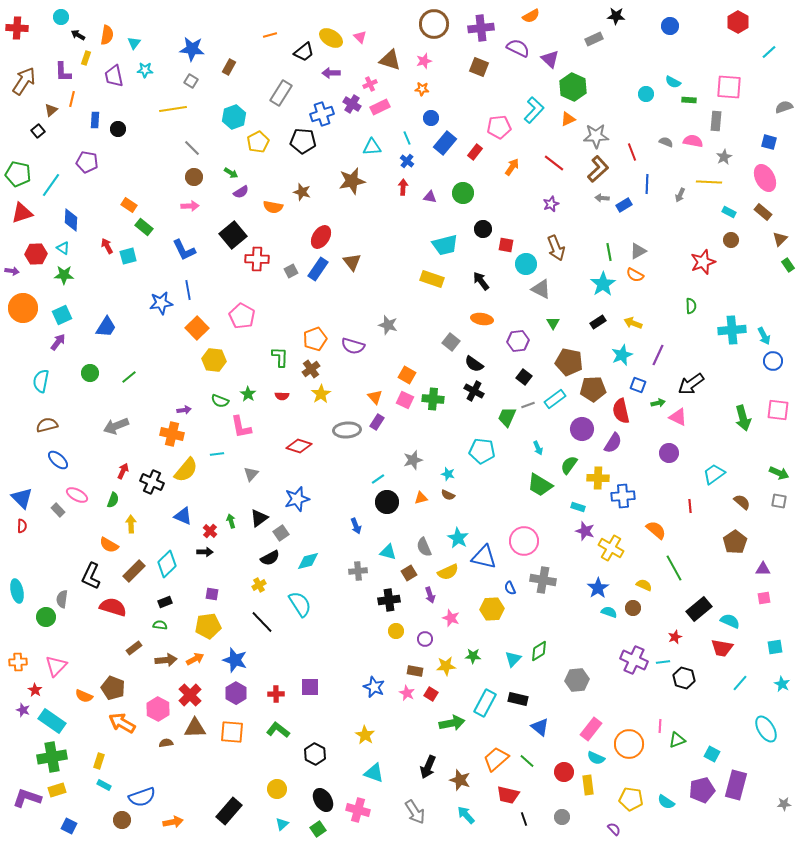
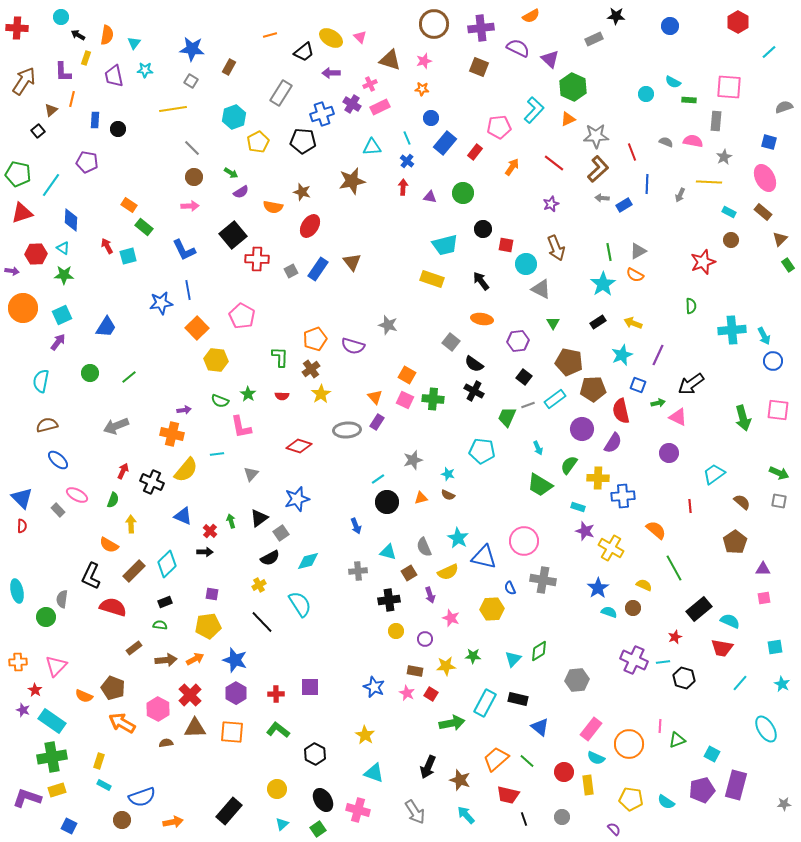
red ellipse at (321, 237): moved 11 px left, 11 px up
yellow hexagon at (214, 360): moved 2 px right
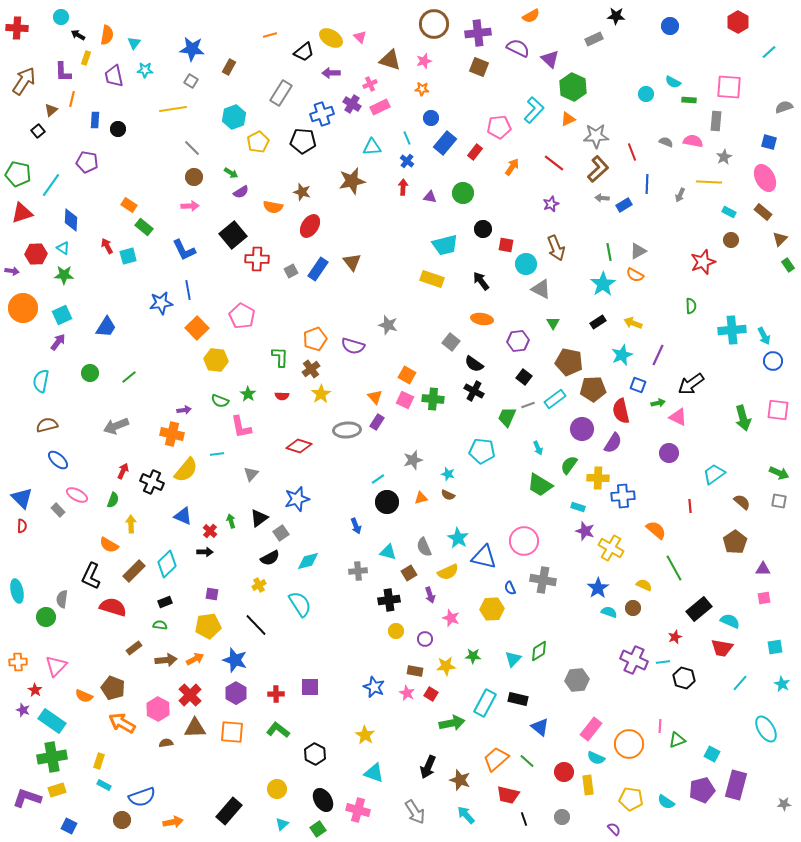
purple cross at (481, 28): moved 3 px left, 5 px down
black line at (262, 622): moved 6 px left, 3 px down
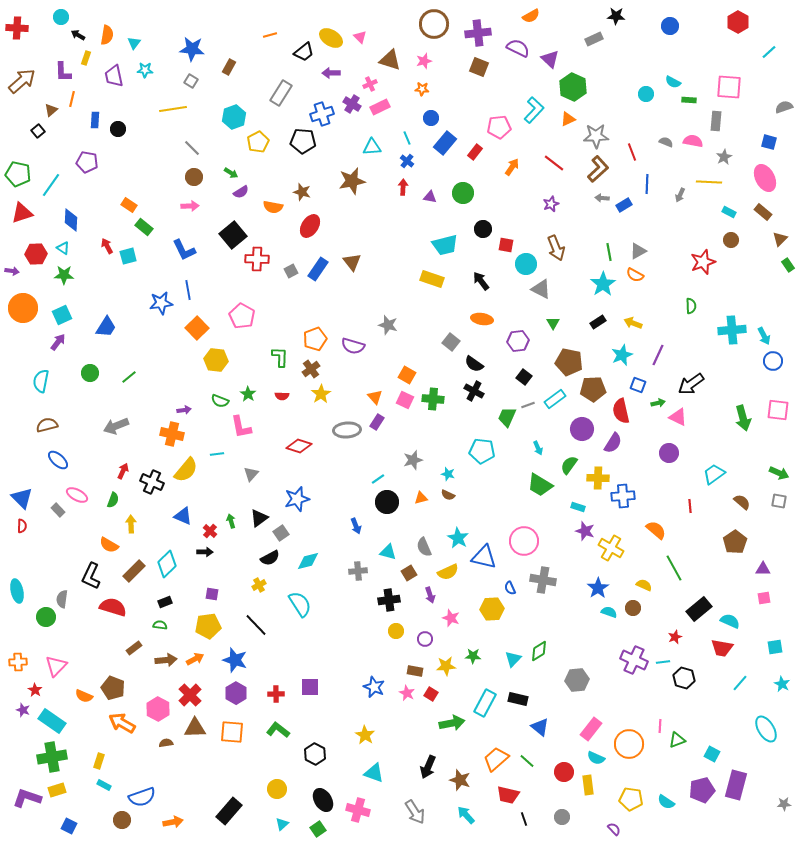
brown arrow at (24, 81): moved 2 px left; rotated 16 degrees clockwise
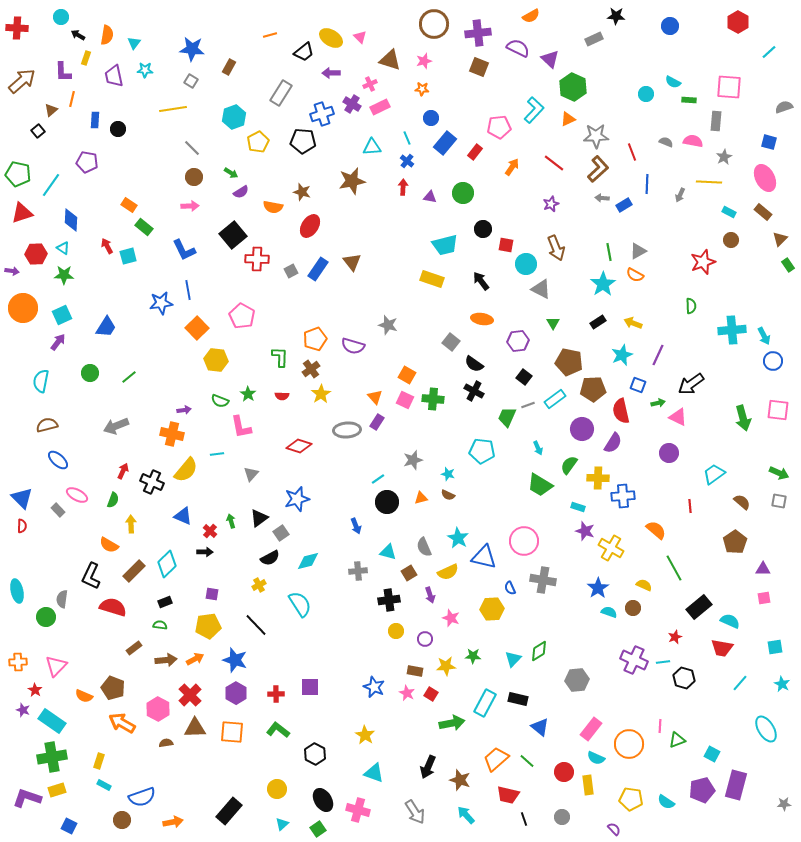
black rectangle at (699, 609): moved 2 px up
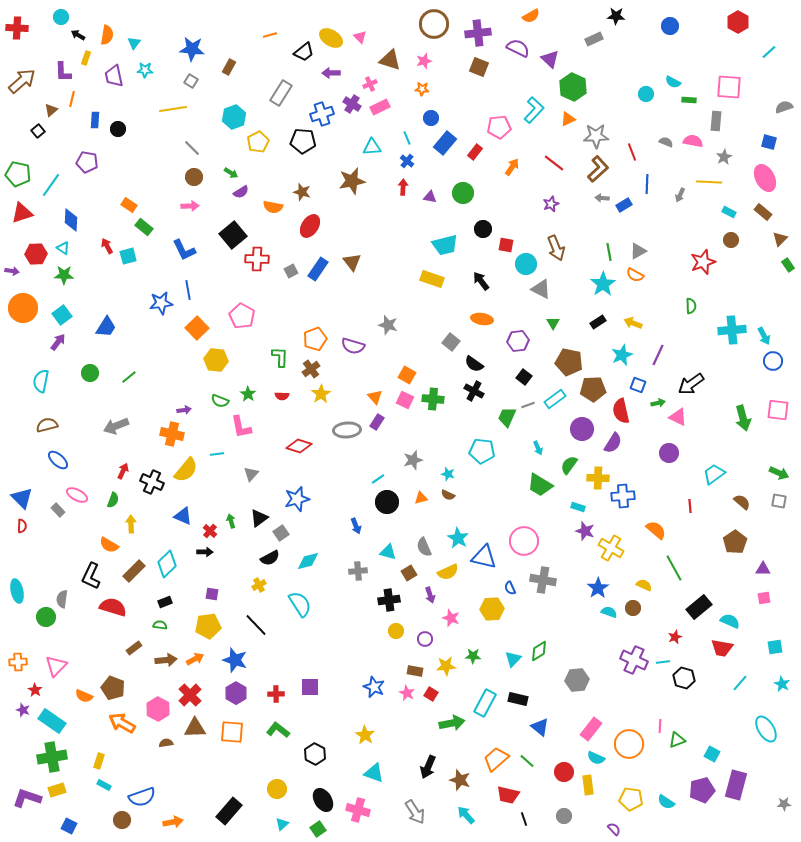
cyan square at (62, 315): rotated 12 degrees counterclockwise
gray circle at (562, 817): moved 2 px right, 1 px up
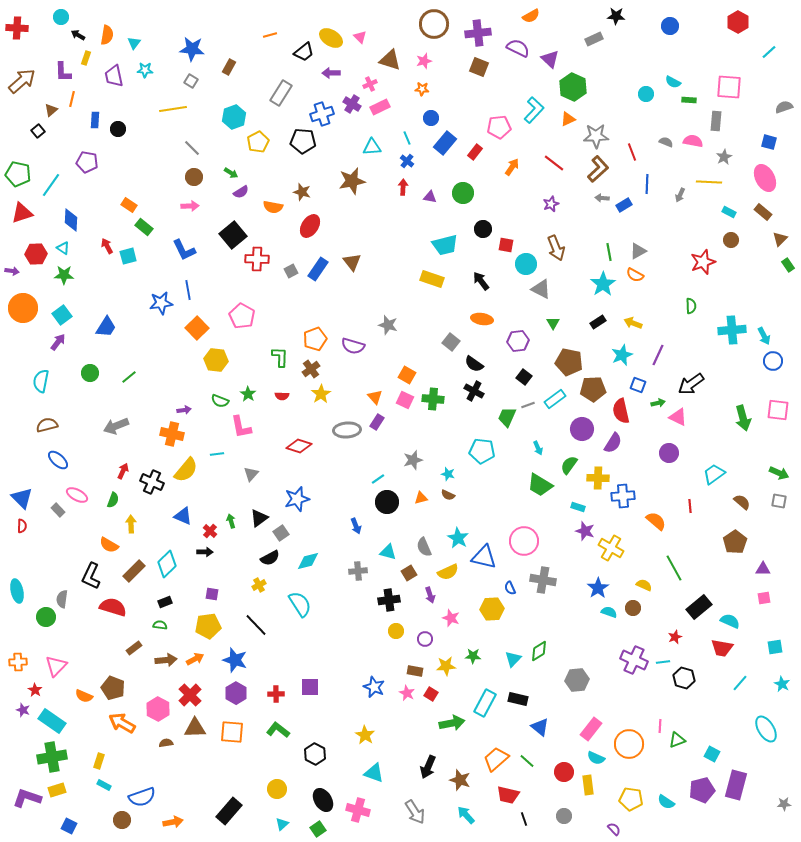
orange semicircle at (656, 530): moved 9 px up
